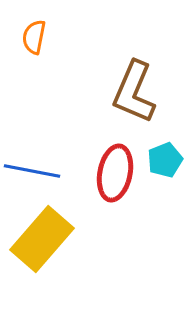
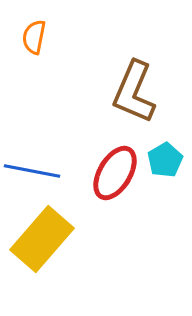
cyan pentagon: rotated 8 degrees counterclockwise
red ellipse: rotated 20 degrees clockwise
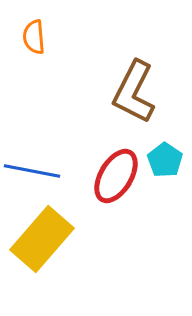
orange semicircle: rotated 16 degrees counterclockwise
brown L-shape: rotated 4 degrees clockwise
cyan pentagon: rotated 8 degrees counterclockwise
red ellipse: moved 1 px right, 3 px down
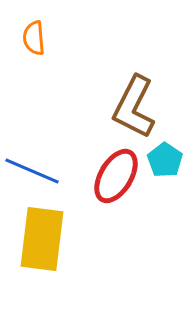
orange semicircle: moved 1 px down
brown L-shape: moved 15 px down
blue line: rotated 12 degrees clockwise
yellow rectangle: rotated 34 degrees counterclockwise
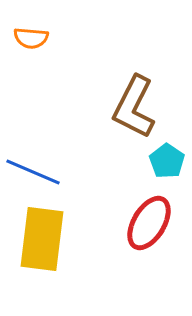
orange semicircle: moved 3 px left; rotated 80 degrees counterclockwise
cyan pentagon: moved 2 px right, 1 px down
blue line: moved 1 px right, 1 px down
red ellipse: moved 33 px right, 47 px down
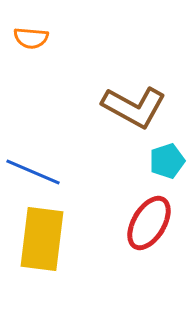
brown L-shape: rotated 88 degrees counterclockwise
cyan pentagon: rotated 20 degrees clockwise
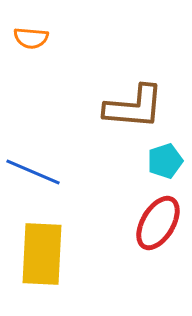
brown L-shape: rotated 24 degrees counterclockwise
cyan pentagon: moved 2 px left
red ellipse: moved 9 px right
yellow rectangle: moved 15 px down; rotated 4 degrees counterclockwise
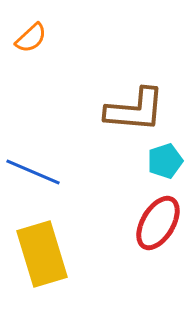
orange semicircle: rotated 48 degrees counterclockwise
brown L-shape: moved 1 px right, 3 px down
yellow rectangle: rotated 20 degrees counterclockwise
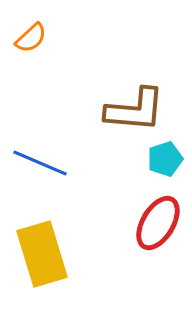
cyan pentagon: moved 2 px up
blue line: moved 7 px right, 9 px up
